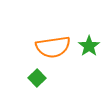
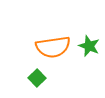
green star: rotated 15 degrees counterclockwise
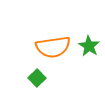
green star: rotated 10 degrees clockwise
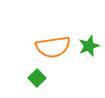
green star: rotated 20 degrees clockwise
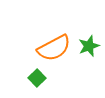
orange semicircle: moved 1 px right, 1 px down; rotated 20 degrees counterclockwise
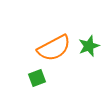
green square: rotated 24 degrees clockwise
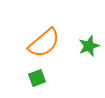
orange semicircle: moved 10 px left, 5 px up; rotated 12 degrees counterclockwise
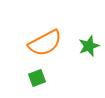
orange semicircle: moved 1 px right; rotated 12 degrees clockwise
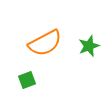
green square: moved 10 px left, 2 px down
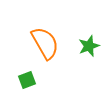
orange semicircle: rotated 92 degrees counterclockwise
